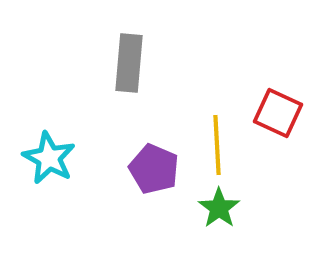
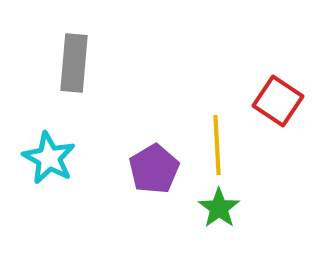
gray rectangle: moved 55 px left
red square: moved 12 px up; rotated 9 degrees clockwise
purple pentagon: rotated 18 degrees clockwise
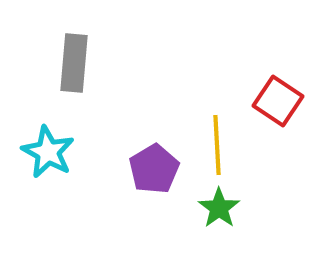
cyan star: moved 1 px left, 6 px up
